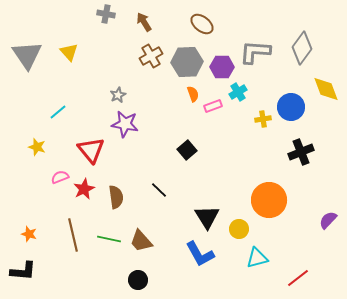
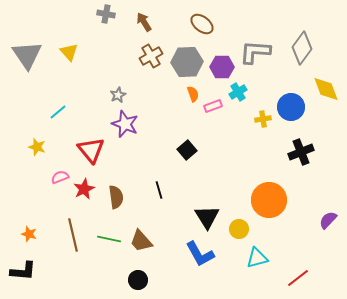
purple star: rotated 12 degrees clockwise
black line: rotated 30 degrees clockwise
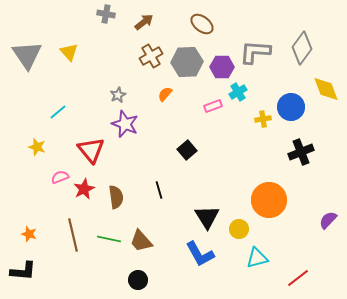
brown arrow: rotated 84 degrees clockwise
orange semicircle: moved 28 px left; rotated 119 degrees counterclockwise
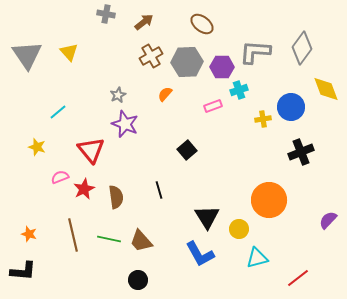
cyan cross: moved 1 px right, 2 px up; rotated 12 degrees clockwise
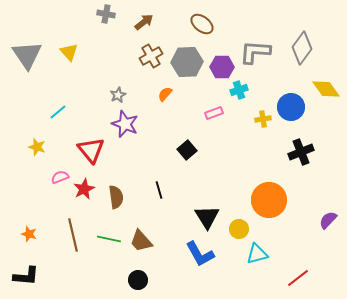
yellow diamond: rotated 16 degrees counterclockwise
pink rectangle: moved 1 px right, 7 px down
cyan triangle: moved 4 px up
black L-shape: moved 3 px right, 5 px down
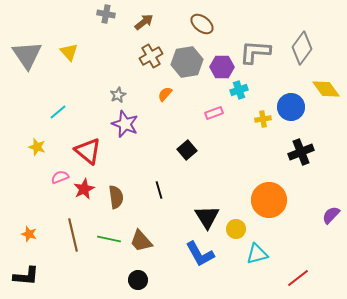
gray hexagon: rotated 8 degrees counterclockwise
red triangle: moved 3 px left, 1 px down; rotated 12 degrees counterclockwise
purple semicircle: moved 3 px right, 5 px up
yellow circle: moved 3 px left
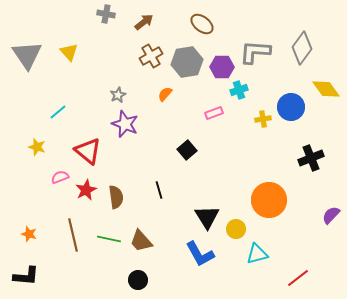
black cross: moved 10 px right, 6 px down
red star: moved 2 px right, 1 px down
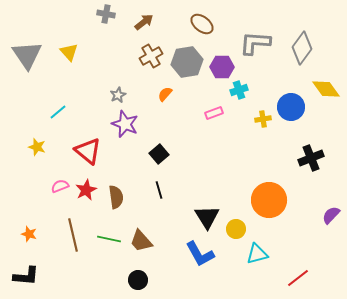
gray L-shape: moved 9 px up
black square: moved 28 px left, 4 px down
pink semicircle: moved 9 px down
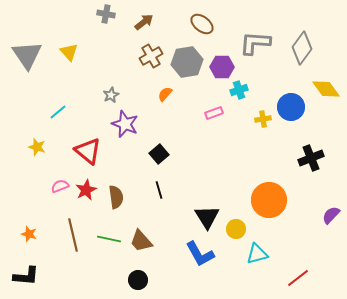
gray star: moved 7 px left
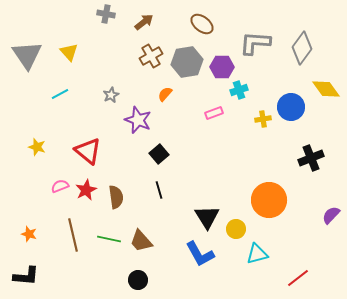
cyan line: moved 2 px right, 18 px up; rotated 12 degrees clockwise
purple star: moved 13 px right, 4 px up
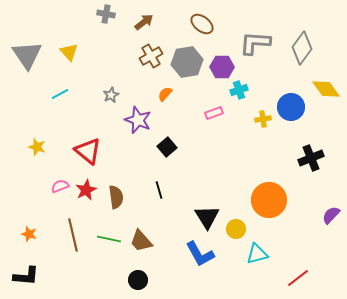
black square: moved 8 px right, 7 px up
